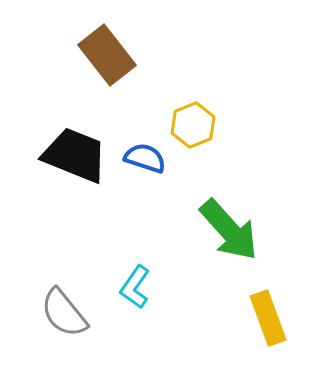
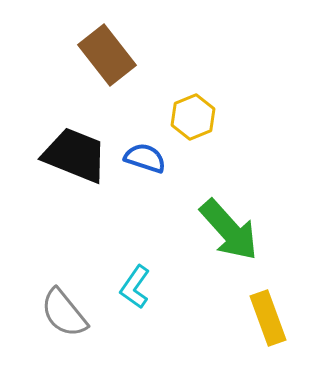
yellow hexagon: moved 8 px up
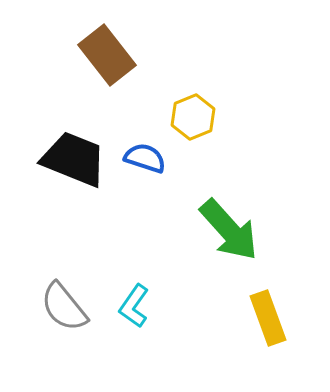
black trapezoid: moved 1 px left, 4 px down
cyan L-shape: moved 1 px left, 19 px down
gray semicircle: moved 6 px up
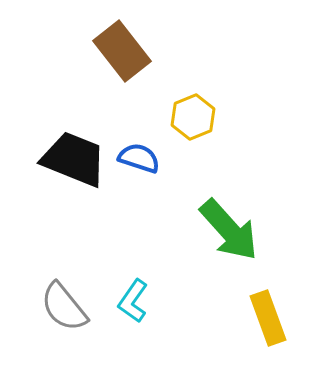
brown rectangle: moved 15 px right, 4 px up
blue semicircle: moved 6 px left
cyan L-shape: moved 1 px left, 5 px up
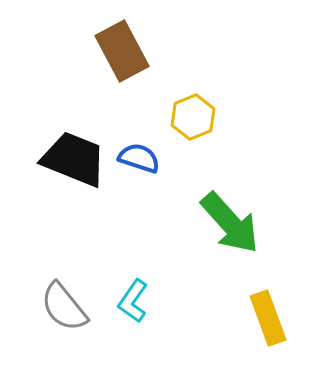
brown rectangle: rotated 10 degrees clockwise
green arrow: moved 1 px right, 7 px up
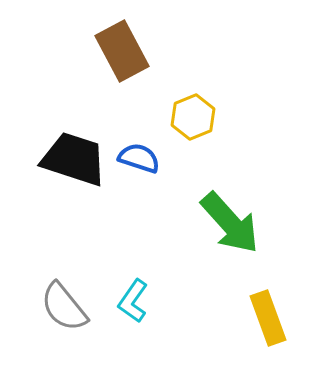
black trapezoid: rotated 4 degrees counterclockwise
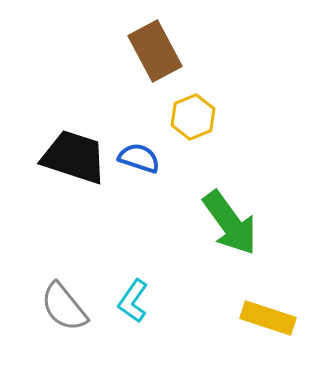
brown rectangle: moved 33 px right
black trapezoid: moved 2 px up
green arrow: rotated 6 degrees clockwise
yellow rectangle: rotated 52 degrees counterclockwise
